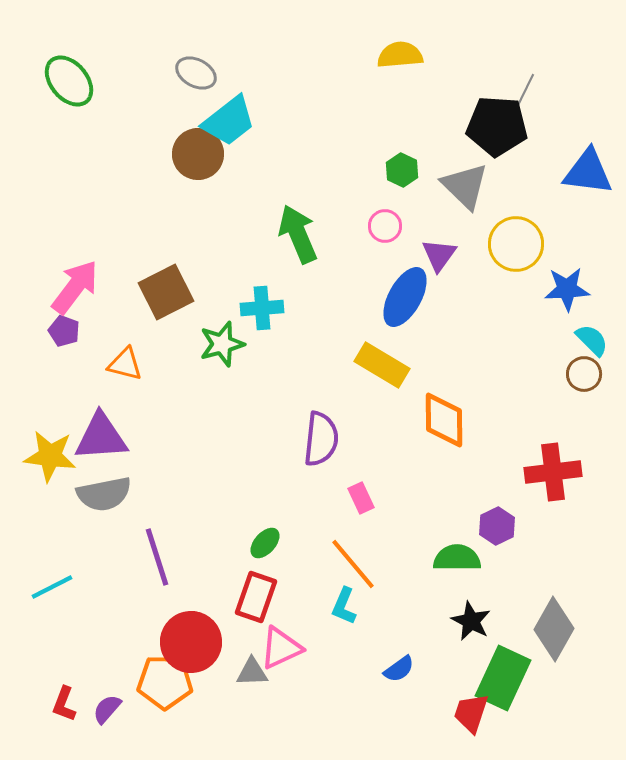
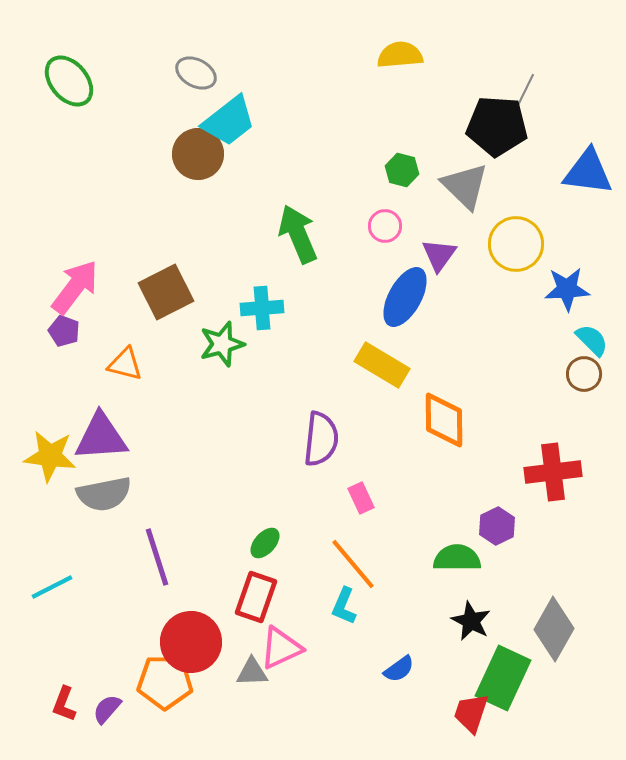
green hexagon at (402, 170): rotated 12 degrees counterclockwise
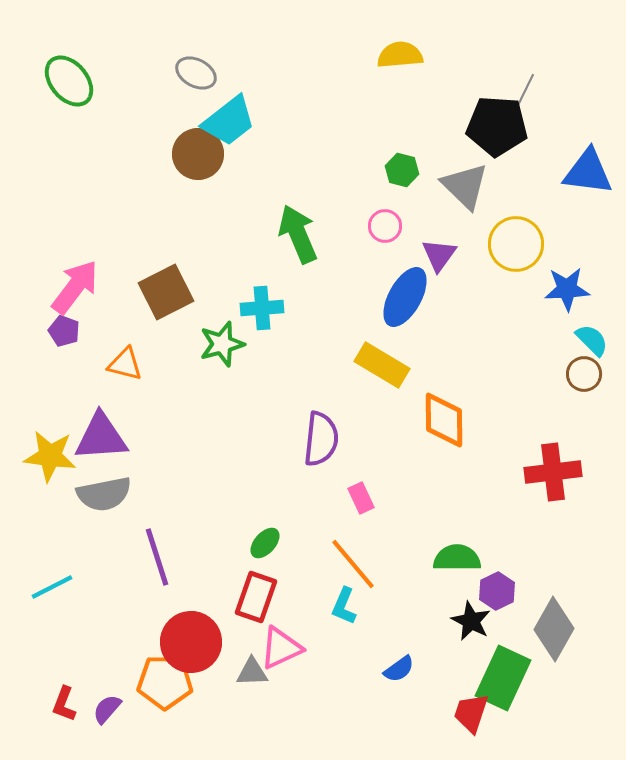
purple hexagon at (497, 526): moved 65 px down
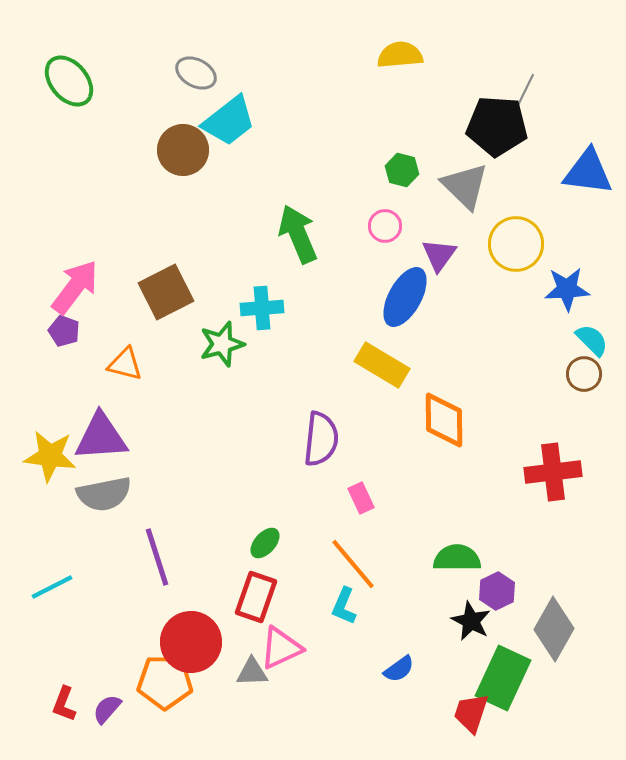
brown circle at (198, 154): moved 15 px left, 4 px up
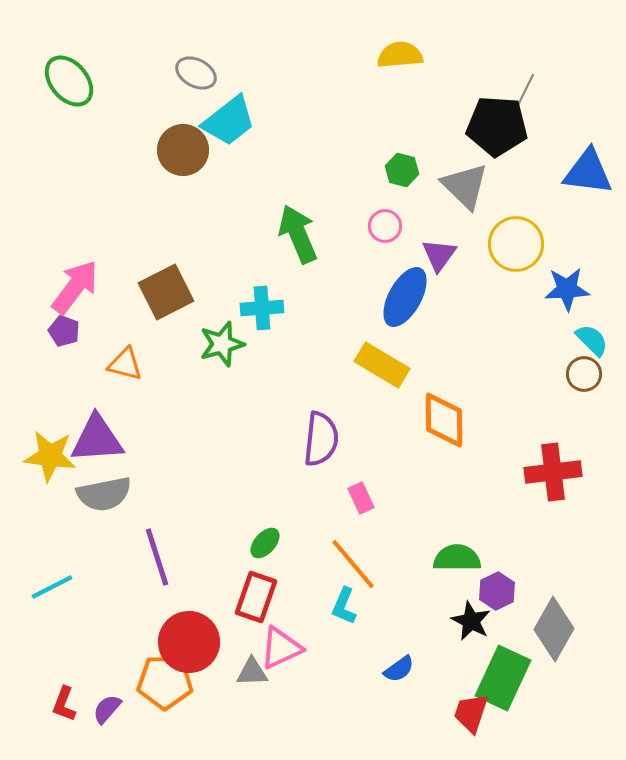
purple triangle at (101, 437): moved 4 px left, 2 px down
red circle at (191, 642): moved 2 px left
